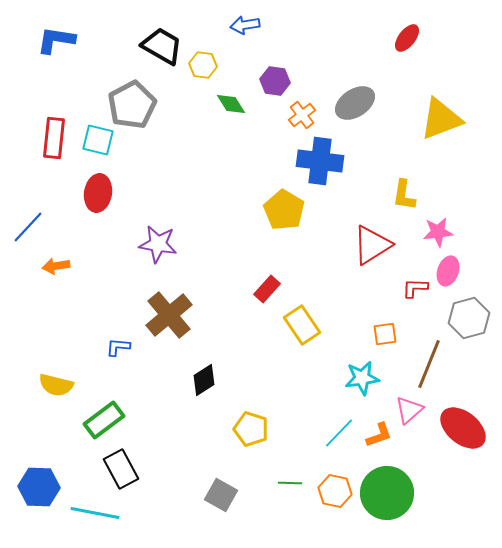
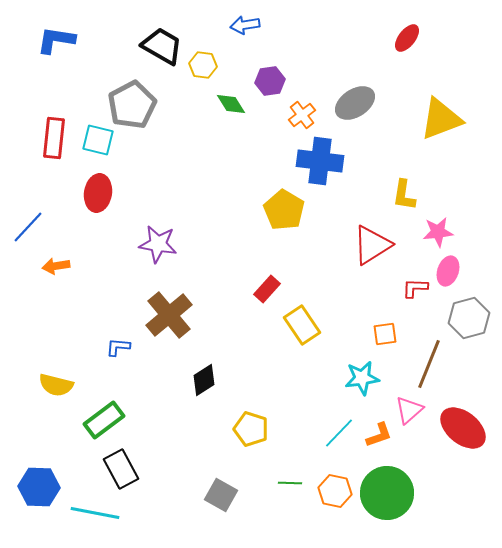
purple hexagon at (275, 81): moved 5 px left; rotated 16 degrees counterclockwise
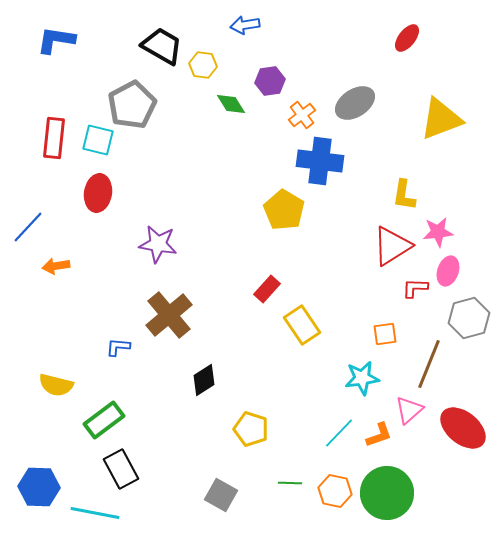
red triangle at (372, 245): moved 20 px right, 1 px down
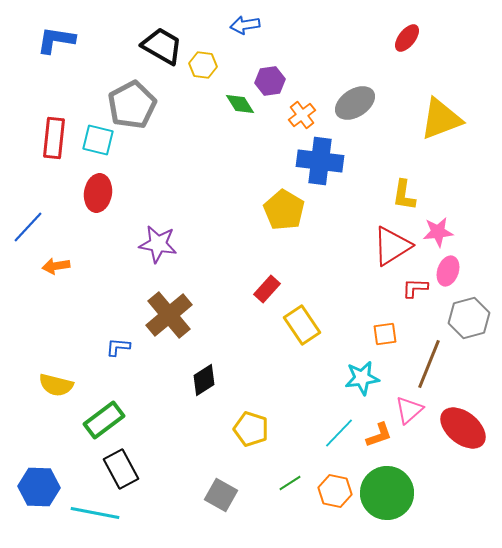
green diamond at (231, 104): moved 9 px right
green line at (290, 483): rotated 35 degrees counterclockwise
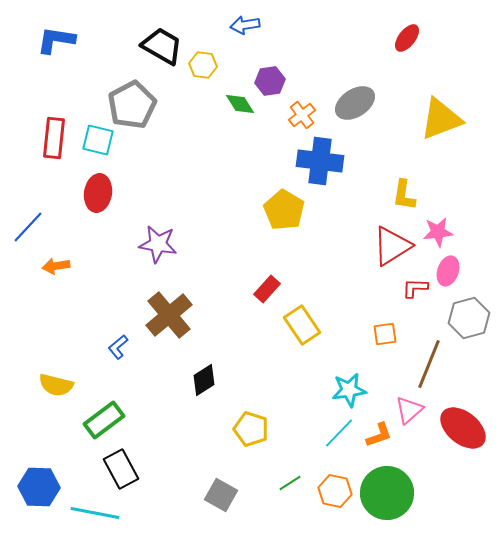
blue L-shape at (118, 347): rotated 45 degrees counterclockwise
cyan star at (362, 378): moved 13 px left, 12 px down
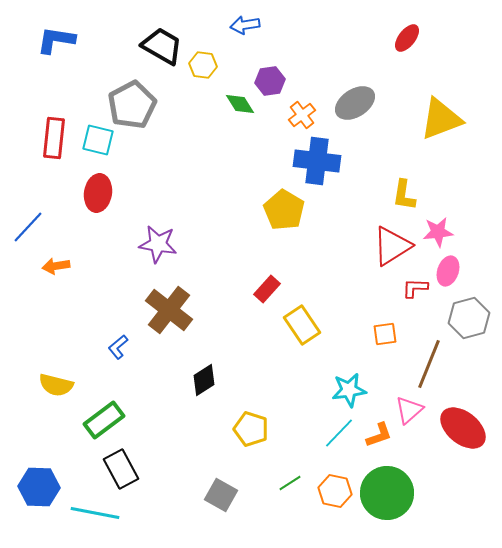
blue cross at (320, 161): moved 3 px left
brown cross at (169, 315): moved 5 px up; rotated 12 degrees counterclockwise
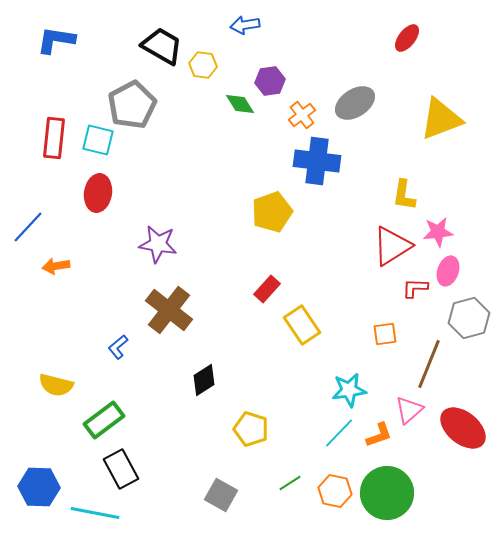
yellow pentagon at (284, 210): moved 12 px left, 2 px down; rotated 21 degrees clockwise
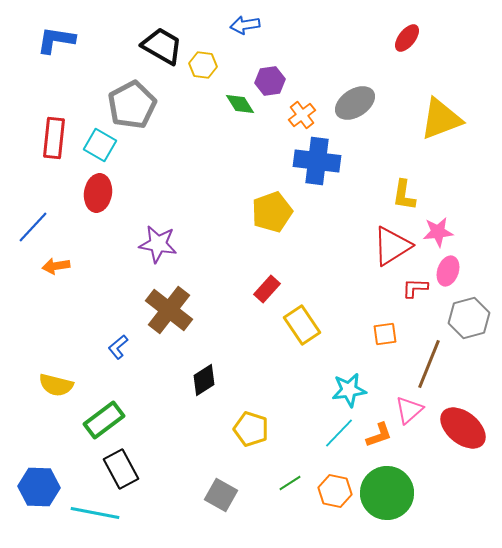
cyan square at (98, 140): moved 2 px right, 5 px down; rotated 16 degrees clockwise
blue line at (28, 227): moved 5 px right
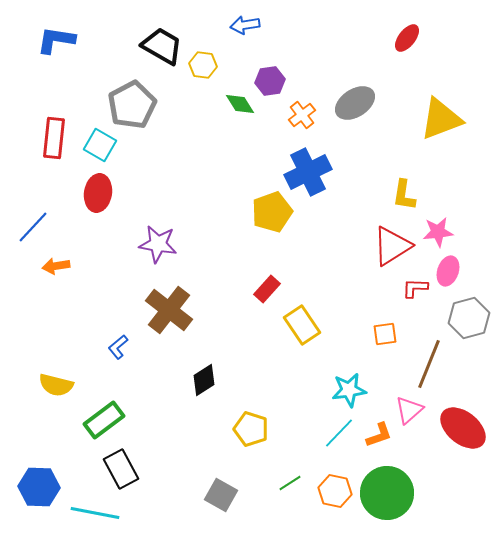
blue cross at (317, 161): moved 9 px left, 11 px down; rotated 33 degrees counterclockwise
